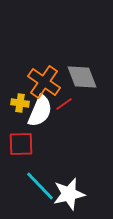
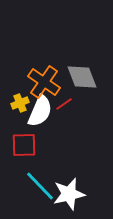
yellow cross: rotated 30 degrees counterclockwise
red square: moved 3 px right, 1 px down
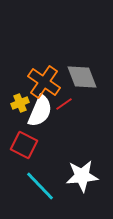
red square: rotated 28 degrees clockwise
white star: moved 13 px right, 18 px up; rotated 8 degrees clockwise
